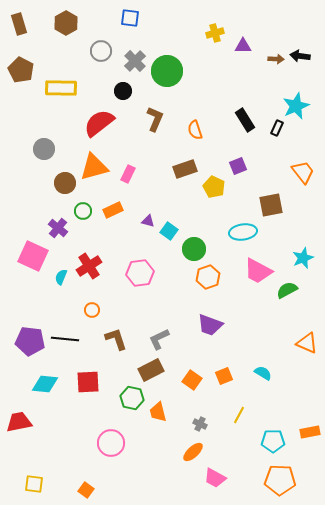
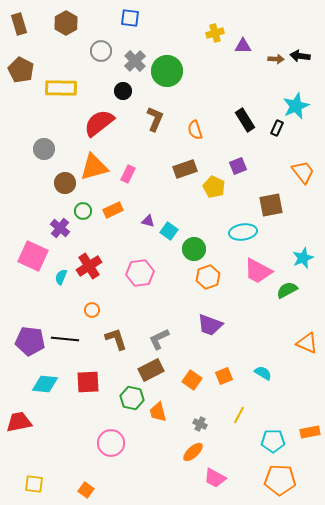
purple cross at (58, 228): moved 2 px right
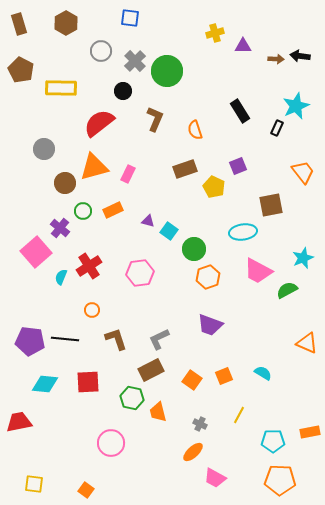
black rectangle at (245, 120): moved 5 px left, 9 px up
pink square at (33, 256): moved 3 px right, 4 px up; rotated 24 degrees clockwise
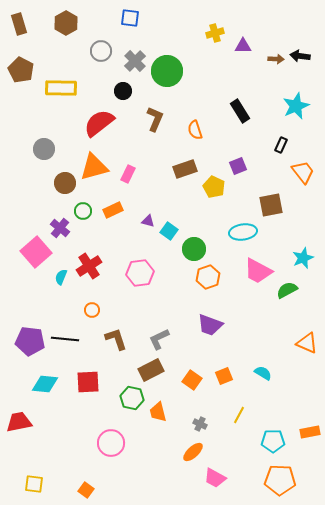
black rectangle at (277, 128): moved 4 px right, 17 px down
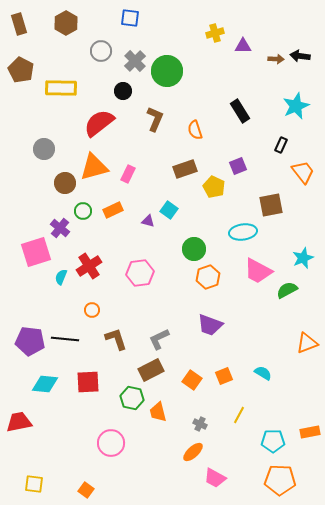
cyan square at (169, 231): moved 21 px up
pink square at (36, 252): rotated 24 degrees clockwise
orange triangle at (307, 343): rotated 45 degrees counterclockwise
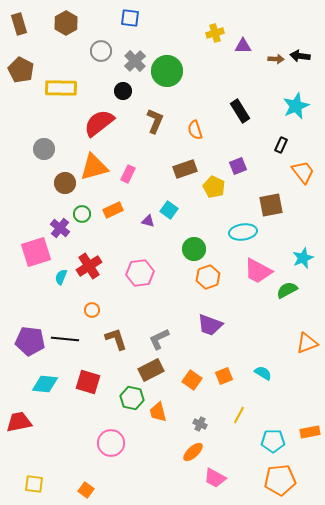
brown L-shape at (155, 119): moved 2 px down
green circle at (83, 211): moved 1 px left, 3 px down
red square at (88, 382): rotated 20 degrees clockwise
orange pentagon at (280, 480): rotated 8 degrees counterclockwise
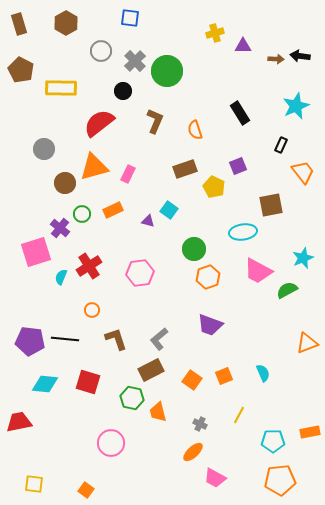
black rectangle at (240, 111): moved 2 px down
gray L-shape at (159, 339): rotated 15 degrees counterclockwise
cyan semicircle at (263, 373): rotated 36 degrees clockwise
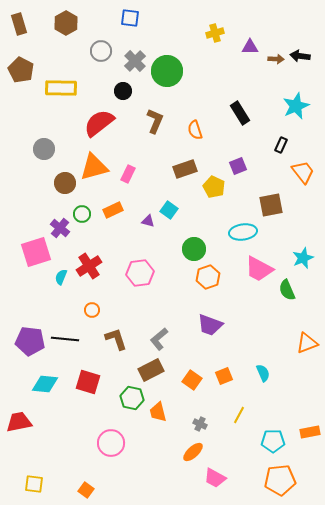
purple triangle at (243, 46): moved 7 px right, 1 px down
pink trapezoid at (258, 271): moved 1 px right, 2 px up
green semicircle at (287, 290): rotated 85 degrees counterclockwise
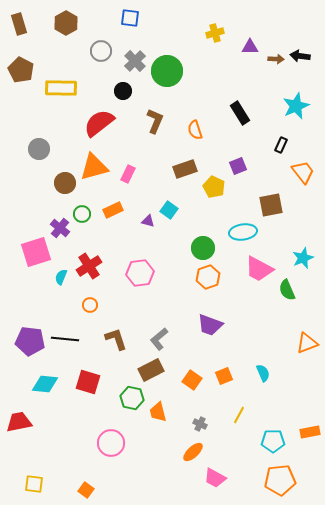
gray circle at (44, 149): moved 5 px left
green circle at (194, 249): moved 9 px right, 1 px up
orange circle at (92, 310): moved 2 px left, 5 px up
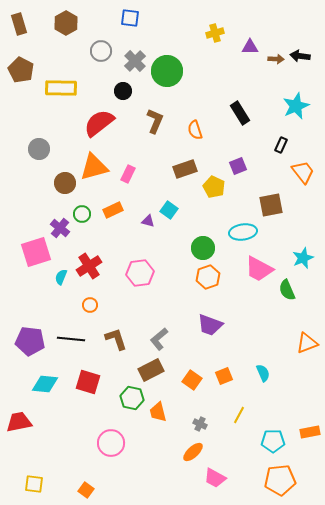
black line at (65, 339): moved 6 px right
